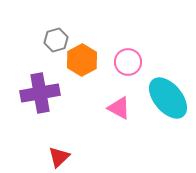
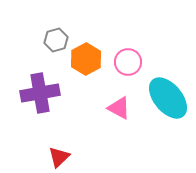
orange hexagon: moved 4 px right, 1 px up
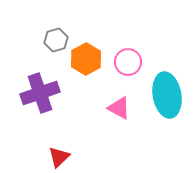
purple cross: rotated 9 degrees counterclockwise
cyan ellipse: moved 1 px left, 3 px up; rotated 30 degrees clockwise
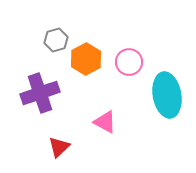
pink circle: moved 1 px right
pink triangle: moved 14 px left, 14 px down
red triangle: moved 10 px up
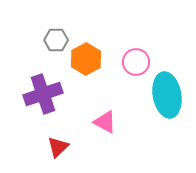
gray hexagon: rotated 15 degrees clockwise
pink circle: moved 7 px right
purple cross: moved 3 px right, 1 px down
red triangle: moved 1 px left
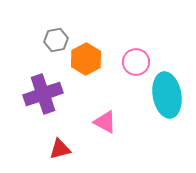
gray hexagon: rotated 10 degrees counterclockwise
red triangle: moved 2 px right, 2 px down; rotated 30 degrees clockwise
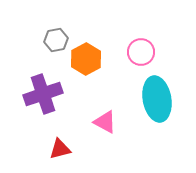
pink circle: moved 5 px right, 10 px up
cyan ellipse: moved 10 px left, 4 px down
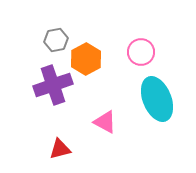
purple cross: moved 10 px right, 9 px up
cyan ellipse: rotated 12 degrees counterclockwise
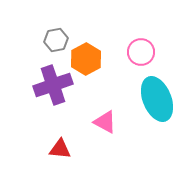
red triangle: rotated 20 degrees clockwise
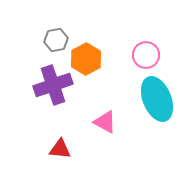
pink circle: moved 5 px right, 3 px down
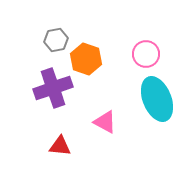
pink circle: moved 1 px up
orange hexagon: rotated 12 degrees counterclockwise
purple cross: moved 3 px down
red triangle: moved 3 px up
